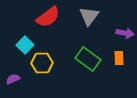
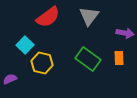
yellow hexagon: rotated 15 degrees clockwise
purple semicircle: moved 3 px left
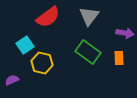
cyan square: rotated 12 degrees clockwise
green rectangle: moved 7 px up
purple semicircle: moved 2 px right, 1 px down
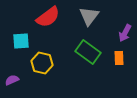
purple arrow: rotated 108 degrees clockwise
cyan square: moved 4 px left, 4 px up; rotated 30 degrees clockwise
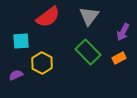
purple arrow: moved 2 px left, 1 px up
green rectangle: rotated 10 degrees clockwise
orange rectangle: rotated 64 degrees clockwise
yellow hexagon: rotated 15 degrees clockwise
purple semicircle: moved 4 px right, 5 px up
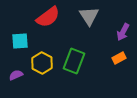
gray triangle: rotated 10 degrees counterclockwise
cyan square: moved 1 px left
green rectangle: moved 14 px left, 9 px down; rotated 65 degrees clockwise
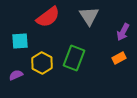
green rectangle: moved 3 px up
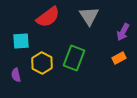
cyan square: moved 1 px right
purple semicircle: rotated 80 degrees counterclockwise
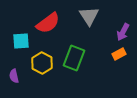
red semicircle: moved 6 px down
orange rectangle: moved 4 px up
purple semicircle: moved 2 px left, 1 px down
